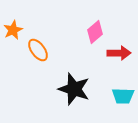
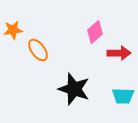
orange star: rotated 18 degrees clockwise
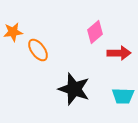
orange star: moved 2 px down
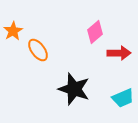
orange star: moved 1 px up; rotated 24 degrees counterclockwise
cyan trapezoid: moved 2 px down; rotated 25 degrees counterclockwise
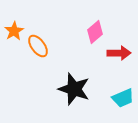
orange star: moved 1 px right
orange ellipse: moved 4 px up
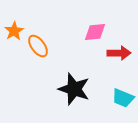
pink diamond: rotated 35 degrees clockwise
cyan trapezoid: rotated 45 degrees clockwise
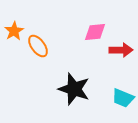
red arrow: moved 2 px right, 3 px up
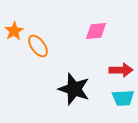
pink diamond: moved 1 px right, 1 px up
red arrow: moved 20 px down
cyan trapezoid: rotated 25 degrees counterclockwise
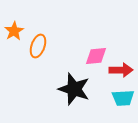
pink diamond: moved 25 px down
orange ellipse: rotated 55 degrees clockwise
